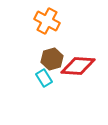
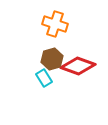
orange cross: moved 8 px right, 3 px down; rotated 10 degrees counterclockwise
red diamond: rotated 16 degrees clockwise
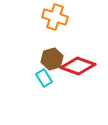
orange cross: moved 7 px up
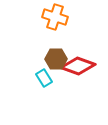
brown hexagon: moved 4 px right; rotated 15 degrees clockwise
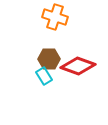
brown hexagon: moved 7 px left
cyan rectangle: moved 2 px up
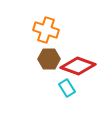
orange cross: moved 9 px left, 13 px down
cyan rectangle: moved 23 px right, 12 px down
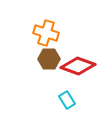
orange cross: moved 3 px down
cyan rectangle: moved 12 px down
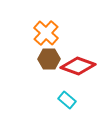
orange cross: rotated 25 degrees clockwise
cyan rectangle: rotated 18 degrees counterclockwise
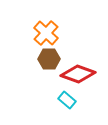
red diamond: moved 8 px down
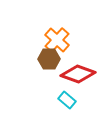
orange cross: moved 11 px right, 7 px down
